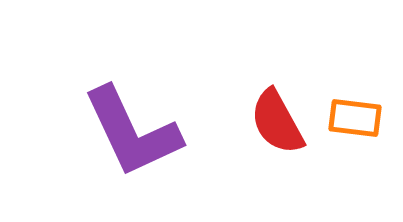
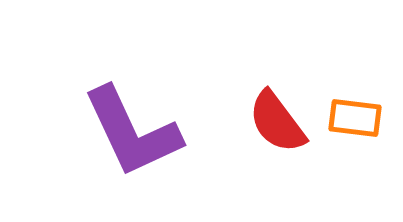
red semicircle: rotated 8 degrees counterclockwise
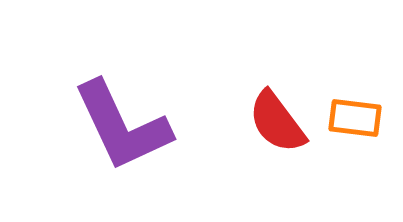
purple L-shape: moved 10 px left, 6 px up
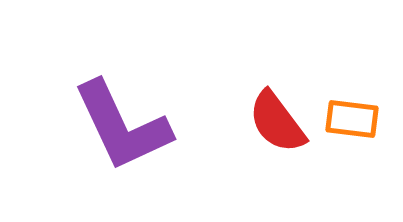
orange rectangle: moved 3 px left, 1 px down
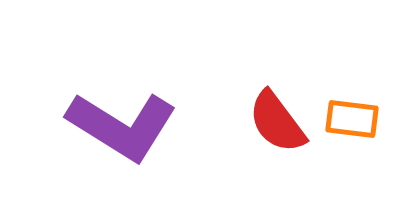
purple L-shape: rotated 33 degrees counterclockwise
